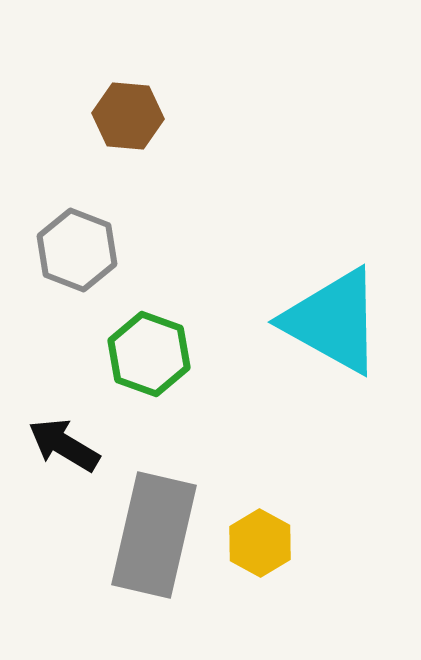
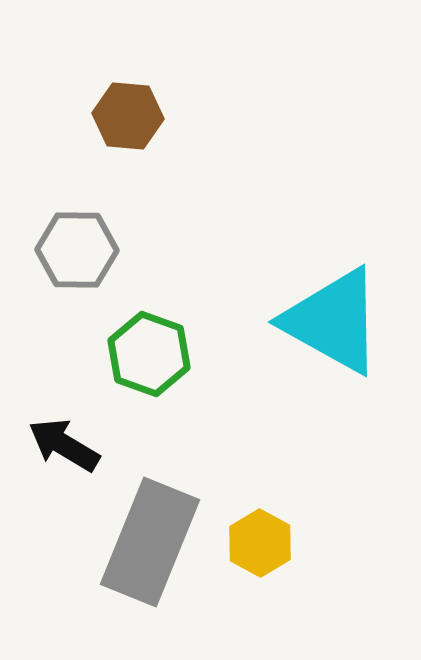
gray hexagon: rotated 20 degrees counterclockwise
gray rectangle: moved 4 px left, 7 px down; rotated 9 degrees clockwise
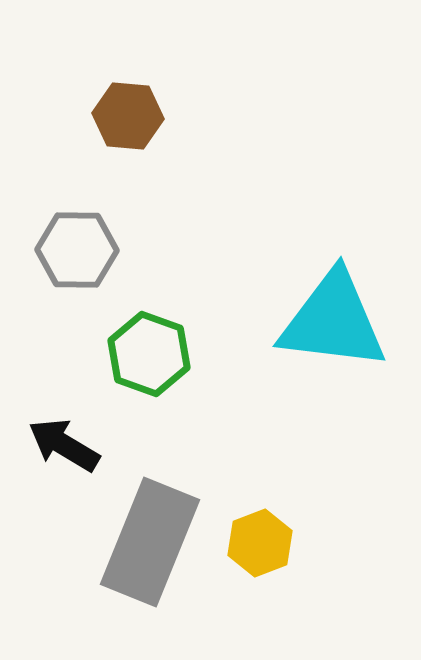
cyan triangle: rotated 22 degrees counterclockwise
yellow hexagon: rotated 10 degrees clockwise
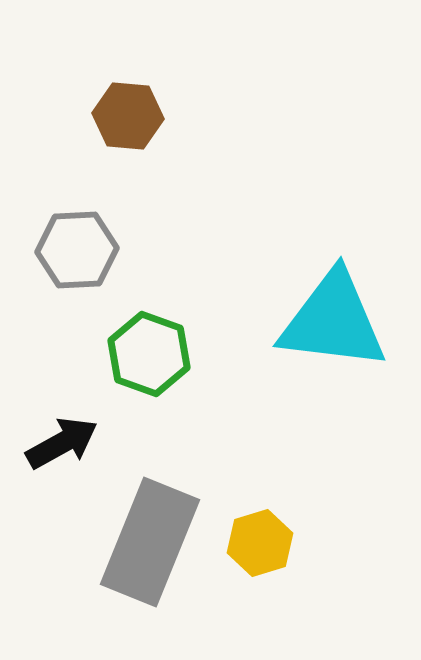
gray hexagon: rotated 4 degrees counterclockwise
black arrow: moved 2 px left, 2 px up; rotated 120 degrees clockwise
yellow hexagon: rotated 4 degrees clockwise
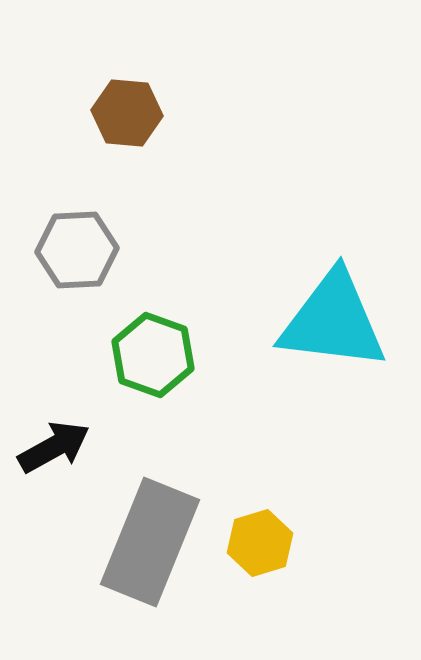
brown hexagon: moved 1 px left, 3 px up
green hexagon: moved 4 px right, 1 px down
black arrow: moved 8 px left, 4 px down
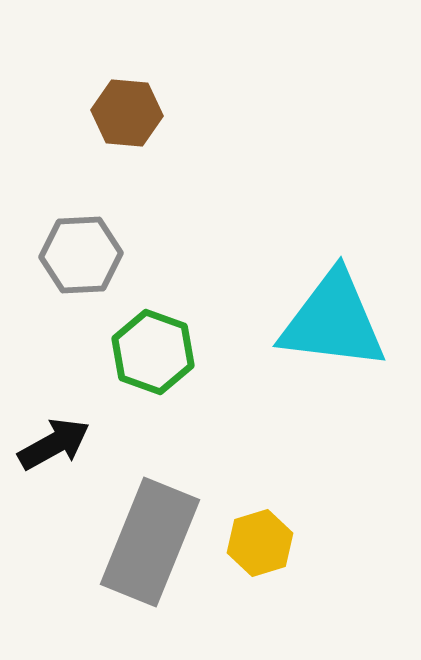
gray hexagon: moved 4 px right, 5 px down
green hexagon: moved 3 px up
black arrow: moved 3 px up
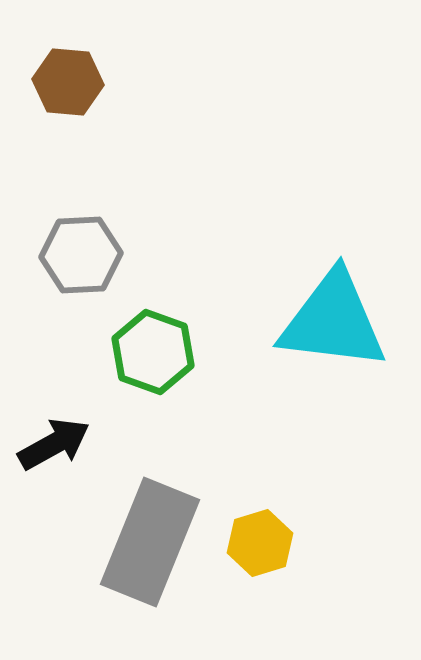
brown hexagon: moved 59 px left, 31 px up
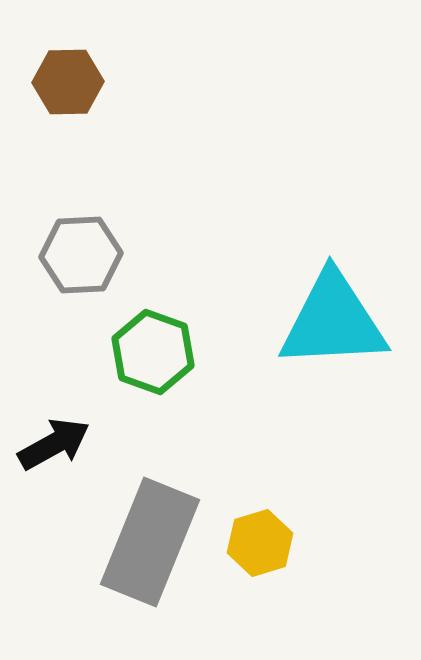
brown hexagon: rotated 6 degrees counterclockwise
cyan triangle: rotated 10 degrees counterclockwise
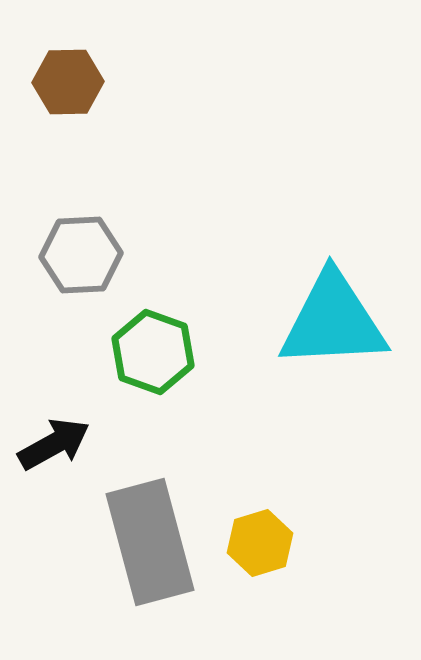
gray rectangle: rotated 37 degrees counterclockwise
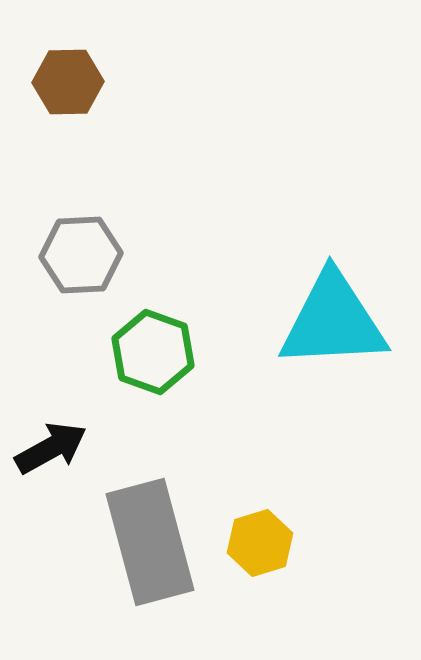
black arrow: moved 3 px left, 4 px down
